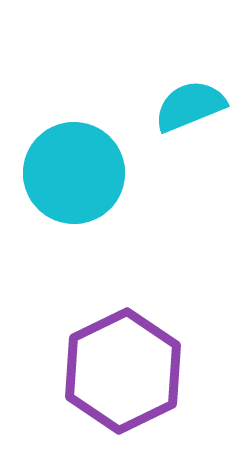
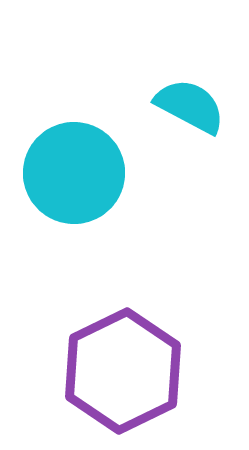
cyan semicircle: rotated 50 degrees clockwise
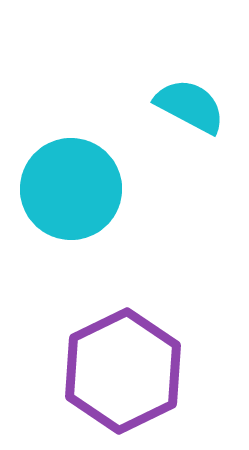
cyan circle: moved 3 px left, 16 px down
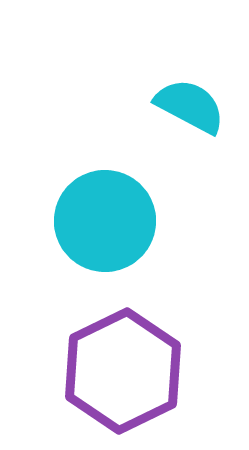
cyan circle: moved 34 px right, 32 px down
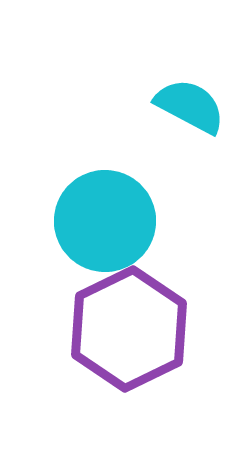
purple hexagon: moved 6 px right, 42 px up
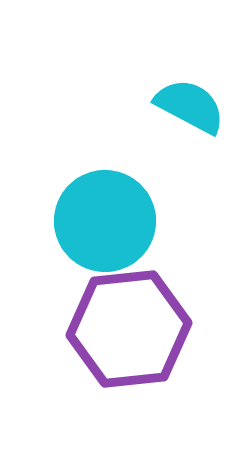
purple hexagon: rotated 20 degrees clockwise
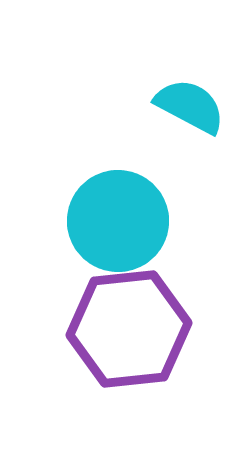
cyan circle: moved 13 px right
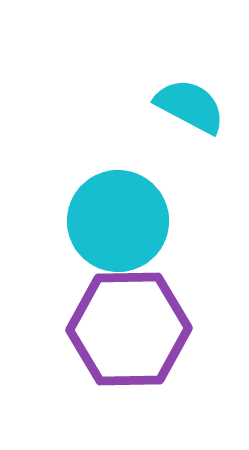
purple hexagon: rotated 5 degrees clockwise
